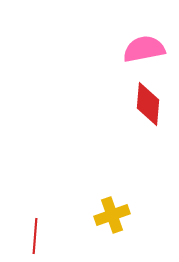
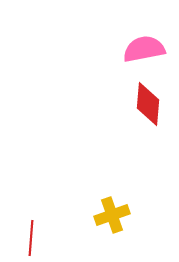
red line: moved 4 px left, 2 px down
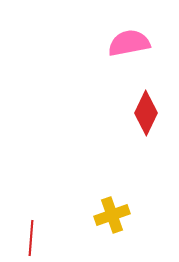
pink semicircle: moved 15 px left, 6 px up
red diamond: moved 2 px left, 9 px down; rotated 21 degrees clockwise
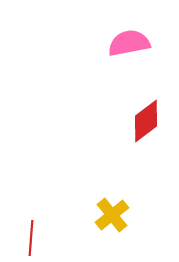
red diamond: moved 8 px down; rotated 27 degrees clockwise
yellow cross: rotated 20 degrees counterclockwise
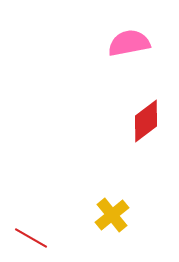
red line: rotated 64 degrees counterclockwise
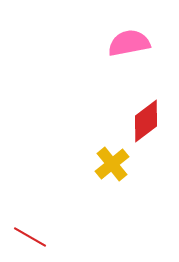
yellow cross: moved 51 px up
red line: moved 1 px left, 1 px up
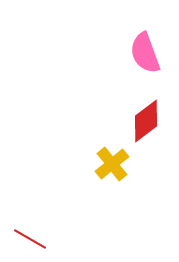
pink semicircle: moved 16 px right, 10 px down; rotated 99 degrees counterclockwise
red line: moved 2 px down
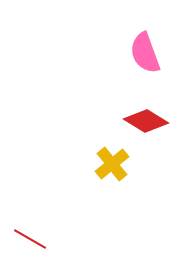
red diamond: rotated 69 degrees clockwise
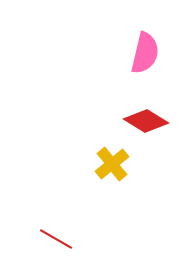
pink semicircle: rotated 147 degrees counterclockwise
red line: moved 26 px right
